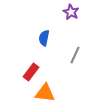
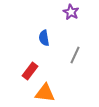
blue semicircle: rotated 21 degrees counterclockwise
red rectangle: moved 1 px left, 1 px up
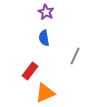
purple star: moved 25 px left
gray line: moved 1 px down
orange triangle: rotated 30 degrees counterclockwise
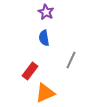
gray line: moved 4 px left, 4 px down
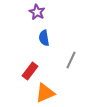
purple star: moved 9 px left
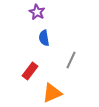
orange triangle: moved 7 px right
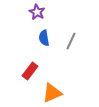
gray line: moved 19 px up
